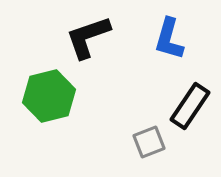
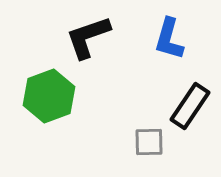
green hexagon: rotated 6 degrees counterclockwise
gray square: rotated 20 degrees clockwise
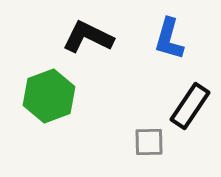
black L-shape: rotated 45 degrees clockwise
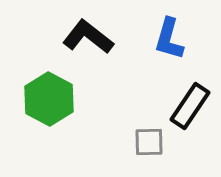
black L-shape: rotated 12 degrees clockwise
green hexagon: moved 3 px down; rotated 12 degrees counterclockwise
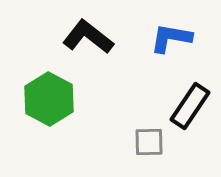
blue L-shape: moved 2 px right, 1 px up; rotated 84 degrees clockwise
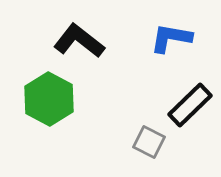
black L-shape: moved 9 px left, 4 px down
black rectangle: moved 1 px up; rotated 12 degrees clockwise
gray square: rotated 28 degrees clockwise
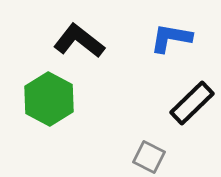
black rectangle: moved 2 px right, 2 px up
gray square: moved 15 px down
